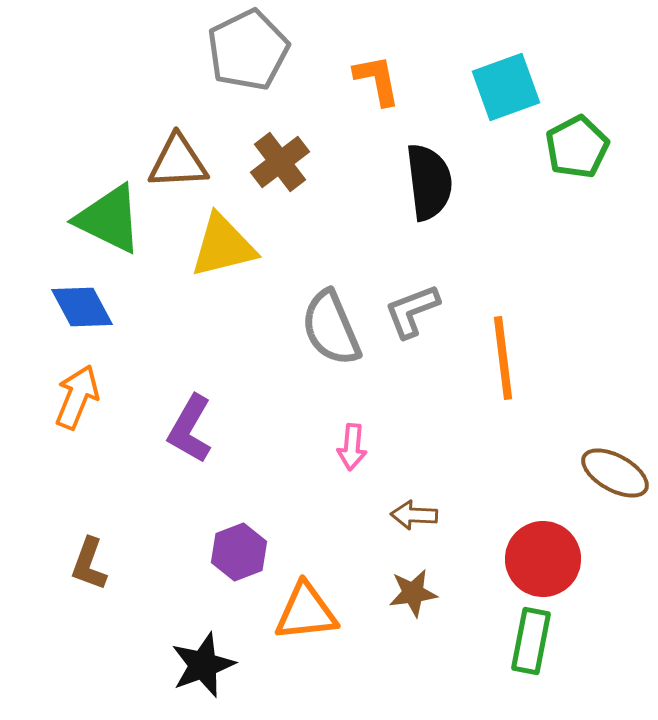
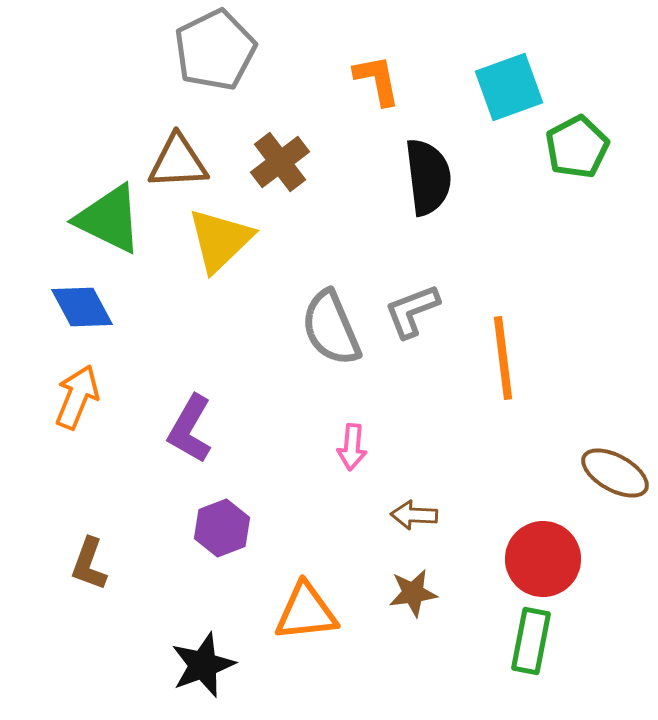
gray pentagon: moved 33 px left
cyan square: moved 3 px right
black semicircle: moved 1 px left, 5 px up
yellow triangle: moved 3 px left, 6 px up; rotated 30 degrees counterclockwise
purple hexagon: moved 17 px left, 24 px up
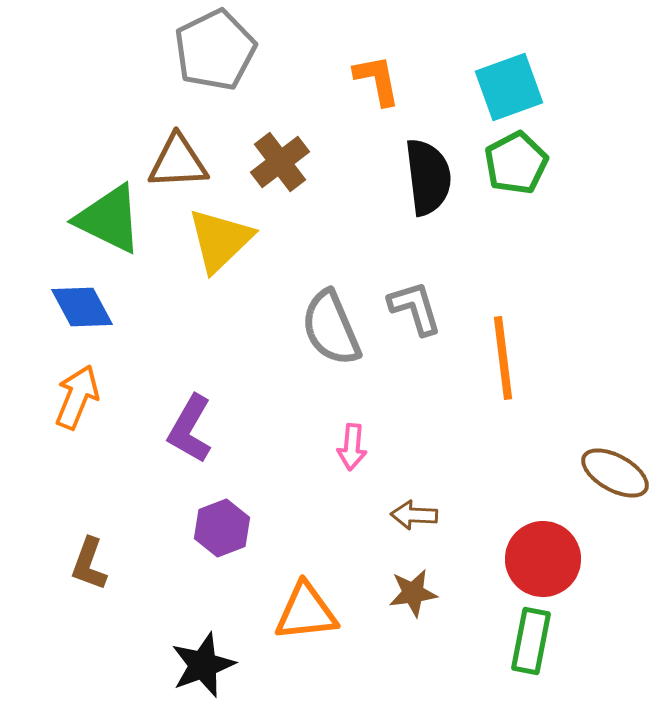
green pentagon: moved 61 px left, 16 px down
gray L-shape: moved 3 px right, 3 px up; rotated 94 degrees clockwise
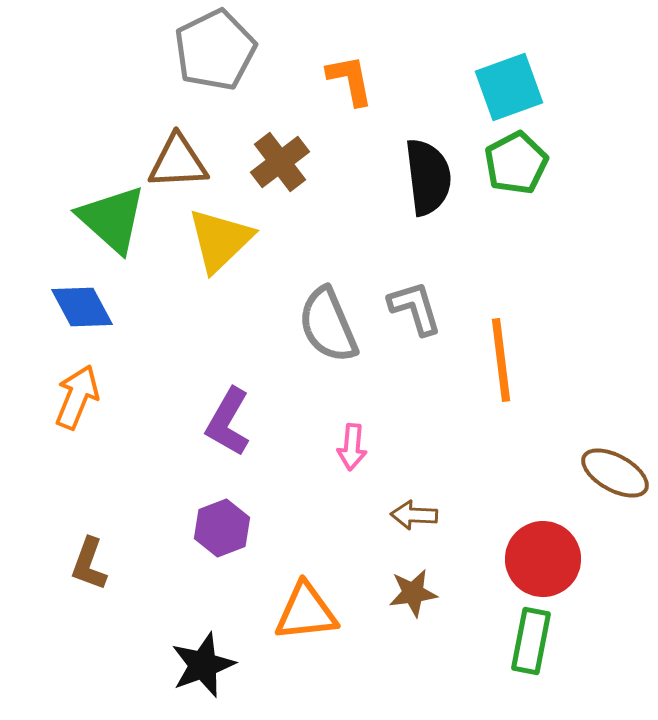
orange L-shape: moved 27 px left
green triangle: moved 3 px right; rotated 16 degrees clockwise
gray semicircle: moved 3 px left, 3 px up
orange line: moved 2 px left, 2 px down
purple L-shape: moved 38 px right, 7 px up
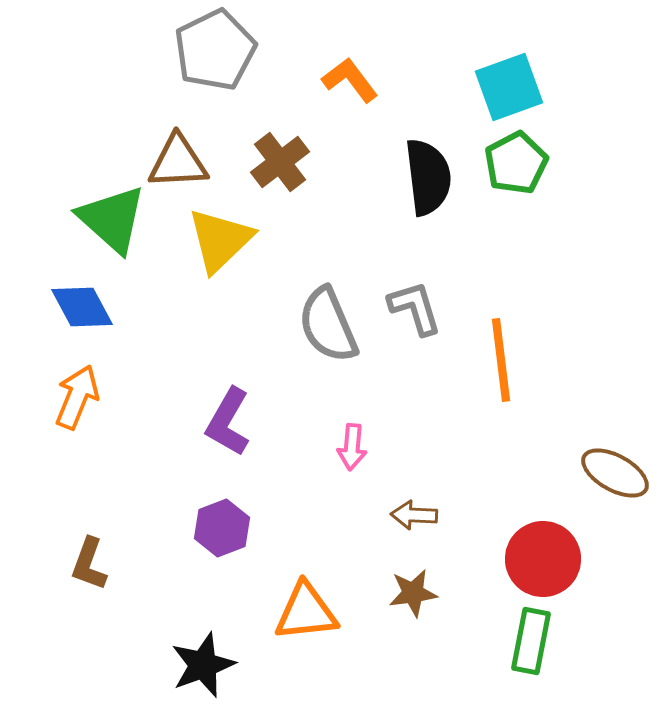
orange L-shape: rotated 26 degrees counterclockwise
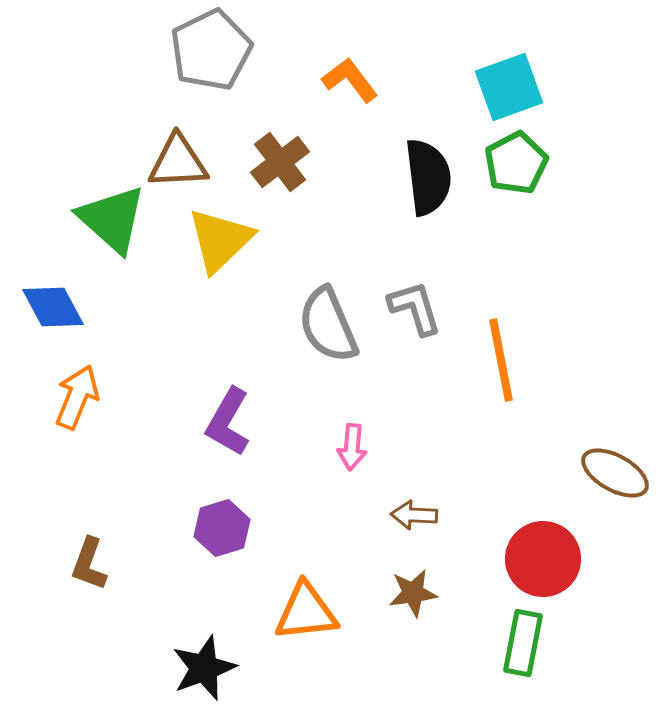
gray pentagon: moved 4 px left
blue diamond: moved 29 px left
orange line: rotated 4 degrees counterclockwise
purple hexagon: rotated 4 degrees clockwise
green rectangle: moved 8 px left, 2 px down
black star: moved 1 px right, 3 px down
